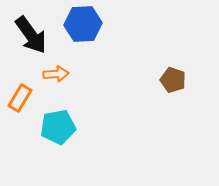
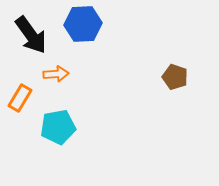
brown pentagon: moved 2 px right, 3 px up
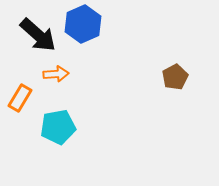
blue hexagon: rotated 21 degrees counterclockwise
black arrow: moved 7 px right; rotated 12 degrees counterclockwise
brown pentagon: rotated 25 degrees clockwise
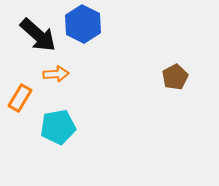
blue hexagon: rotated 9 degrees counterclockwise
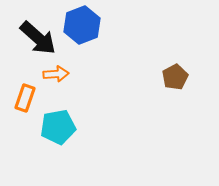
blue hexagon: moved 1 px left, 1 px down; rotated 12 degrees clockwise
black arrow: moved 3 px down
orange rectangle: moved 5 px right; rotated 12 degrees counterclockwise
